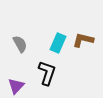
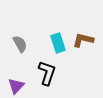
cyan rectangle: rotated 42 degrees counterclockwise
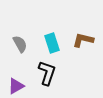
cyan rectangle: moved 6 px left
purple triangle: rotated 18 degrees clockwise
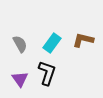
cyan rectangle: rotated 54 degrees clockwise
purple triangle: moved 4 px right, 7 px up; rotated 36 degrees counterclockwise
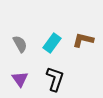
black L-shape: moved 8 px right, 6 px down
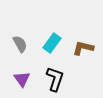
brown L-shape: moved 8 px down
purple triangle: moved 2 px right
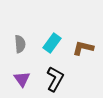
gray semicircle: rotated 24 degrees clockwise
black L-shape: rotated 10 degrees clockwise
